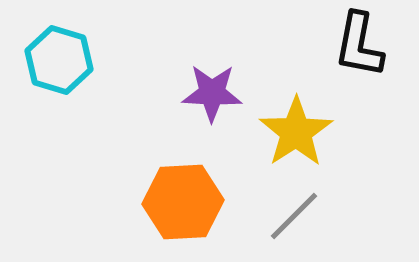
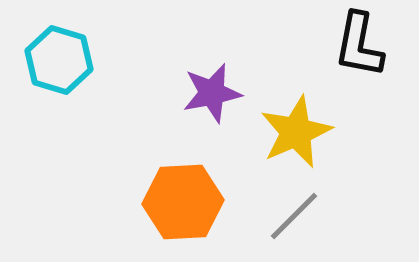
purple star: rotated 14 degrees counterclockwise
yellow star: rotated 10 degrees clockwise
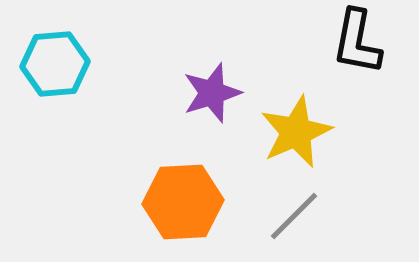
black L-shape: moved 2 px left, 3 px up
cyan hexagon: moved 4 px left, 4 px down; rotated 22 degrees counterclockwise
purple star: rotated 6 degrees counterclockwise
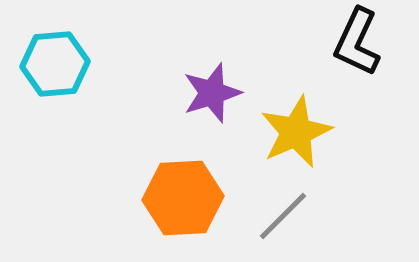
black L-shape: rotated 14 degrees clockwise
orange hexagon: moved 4 px up
gray line: moved 11 px left
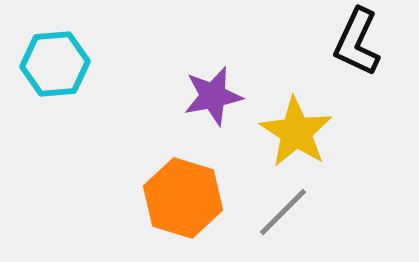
purple star: moved 1 px right, 3 px down; rotated 6 degrees clockwise
yellow star: rotated 16 degrees counterclockwise
orange hexagon: rotated 20 degrees clockwise
gray line: moved 4 px up
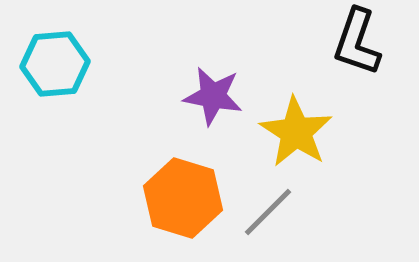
black L-shape: rotated 6 degrees counterclockwise
purple star: rotated 22 degrees clockwise
gray line: moved 15 px left
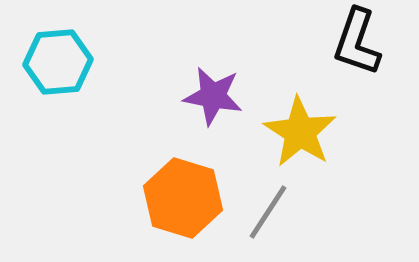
cyan hexagon: moved 3 px right, 2 px up
yellow star: moved 4 px right
gray line: rotated 12 degrees counterclockwise
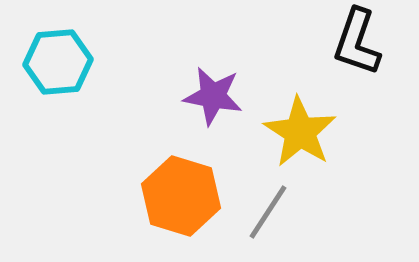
orange hexagon: moved 2 px left, 2 px up
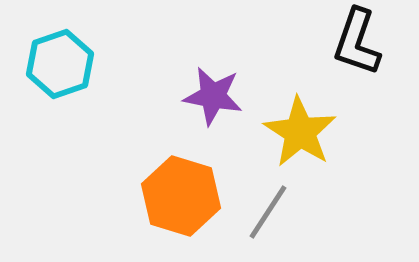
cyan hexagon: moved 2 px right, 2 px down; rotated 14 degrees counterclockwise
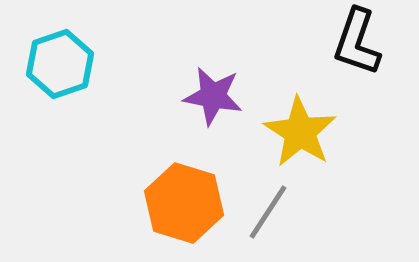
orange hexagon: moved 3 px right, 7 px down
